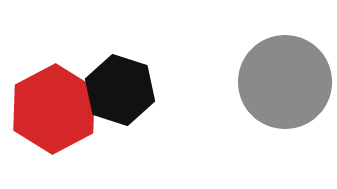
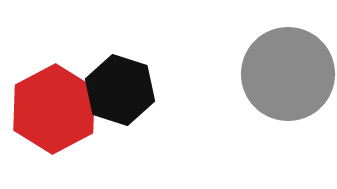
gray circle: moved 3 px right, 8 px up
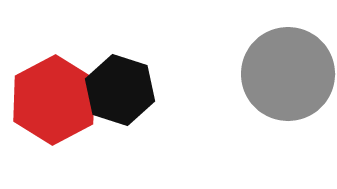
red hexagon: moved 9 px up
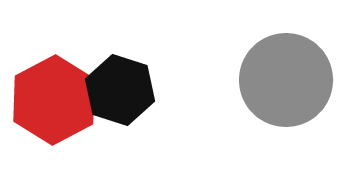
gray circle: moved 2 px left, 6 px down
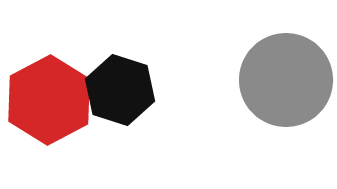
red hexagon: moved 5 px left
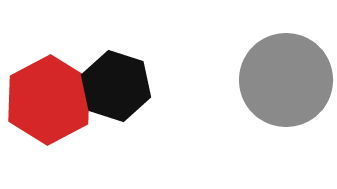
black hexagon: moved 4 px left, 4 px up
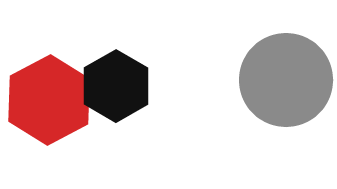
black hexagon: rotated 12 degrees clockwise
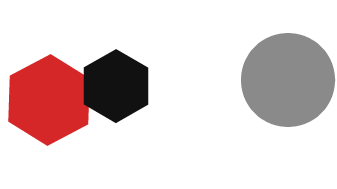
gray circle: moved 2 px right
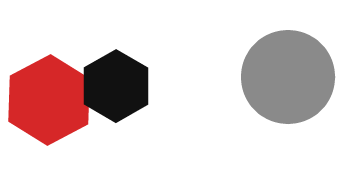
gray circle: moved 3 px up
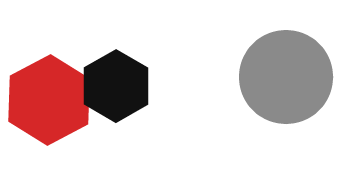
gray circle: moved 2 px left
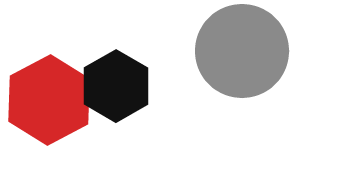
gray circle: moved 44 px left, 26 px up
